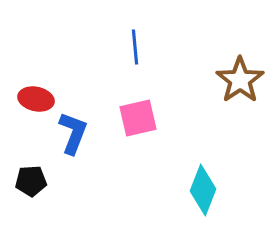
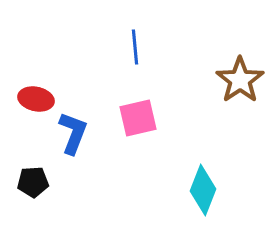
black pentagon: moved 2 px right, 1 px down
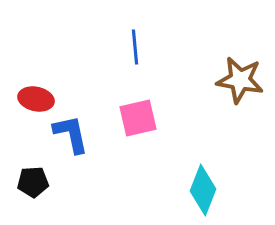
brown star: rotated 27 degrees counterclockwise
blue L-shape: moved 2 px left, 1 px down; rotated 33 degrees counterclockwise
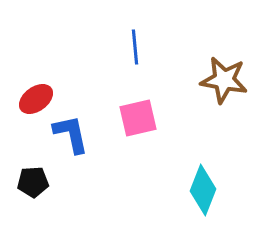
brown star: moved 16 px left
red ellipse: rotated 48 degrees counterclockwise
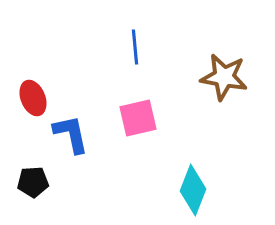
brown star: moved 3 px up
red ellipse: moved 3 px left, 1 px up; rotated 76 degrees counterclockwise
cyan diamond: moved 10 px left
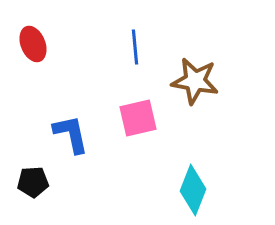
brown star: moved 29 px left, 4 px down
red ellipse: moved 54 px up
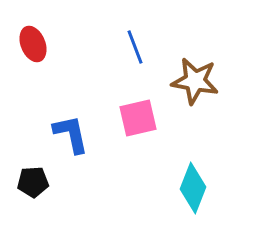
blue line: rotated 16 degrees counterclockwise
cyan diamond: moved 2 px up
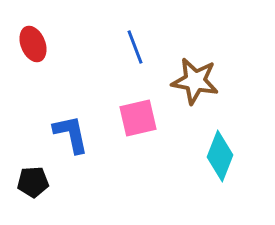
cyan diamond: moved 27 px right, 32 px up
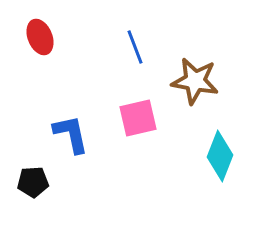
red ellipse: moved 7 px right, 7 px up
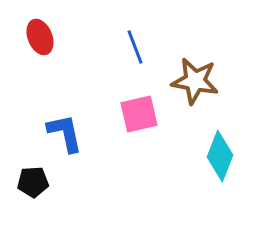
pink square: moved 1 px right, 4 px up
blue L-shape: moved 6 px left, 1 px up
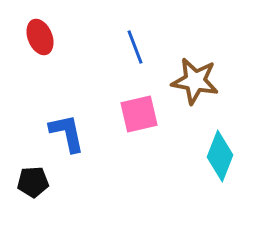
blue L-shape: moved 2 px right
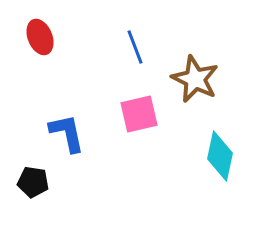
brown star: moved 2 px up; rotated 15 degrees clockwise
cyan diamond: rotated 9 degrees counterclockwise
black pentagon: rotated 12 degrees clockwise
